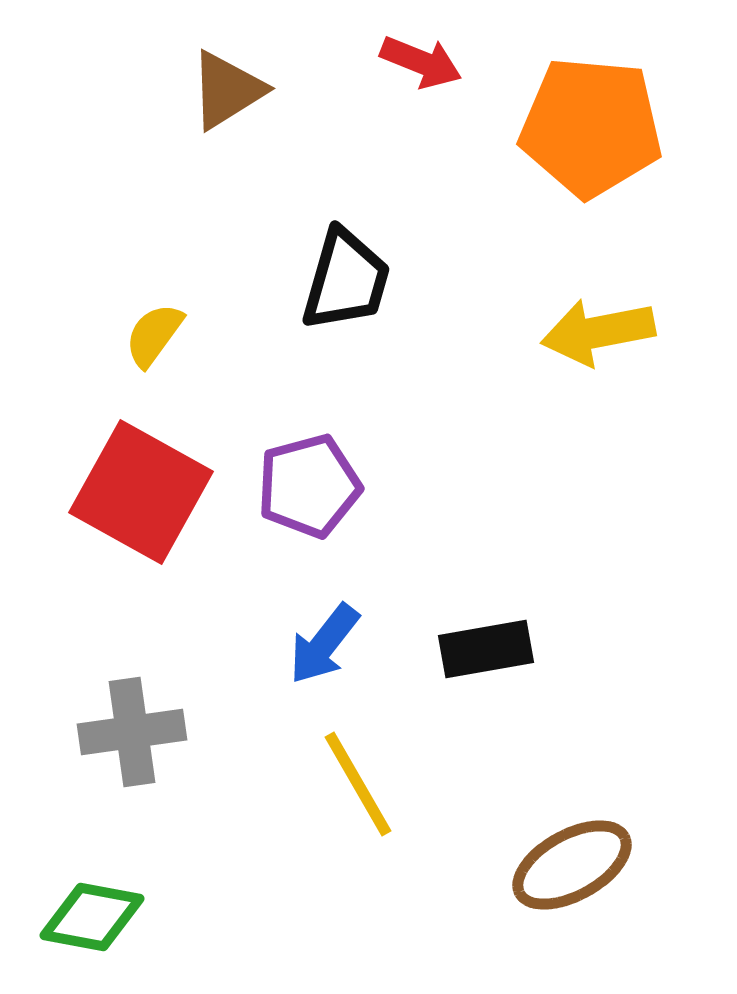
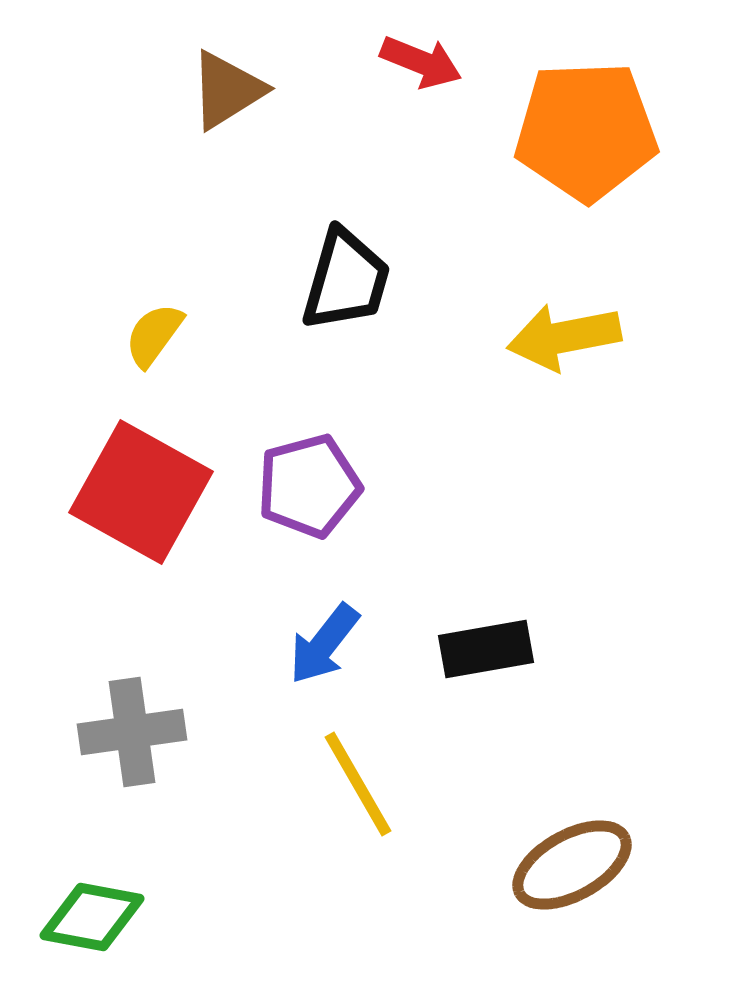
orange pentagon: moved 5 px left, 4 px down; rotated 7 degrees counterclockwise
yellow arrow: moved 34 px left, 5 px down
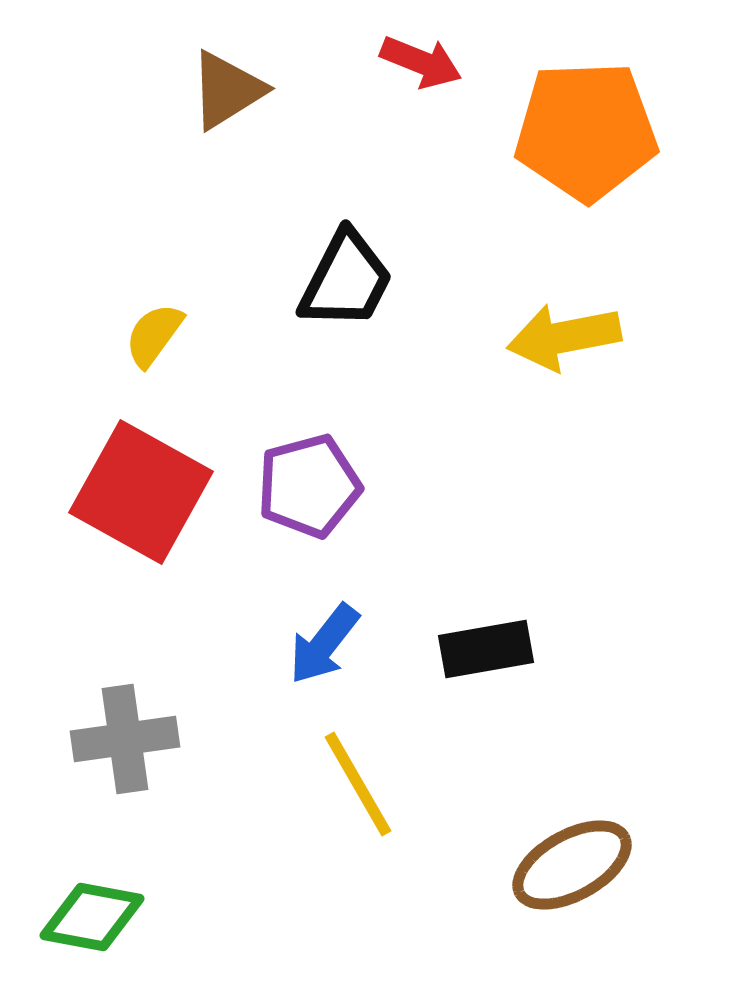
black trapezoid: rotated 11 degrees clockwise
gray cross: moved 7 px left, 7 px down
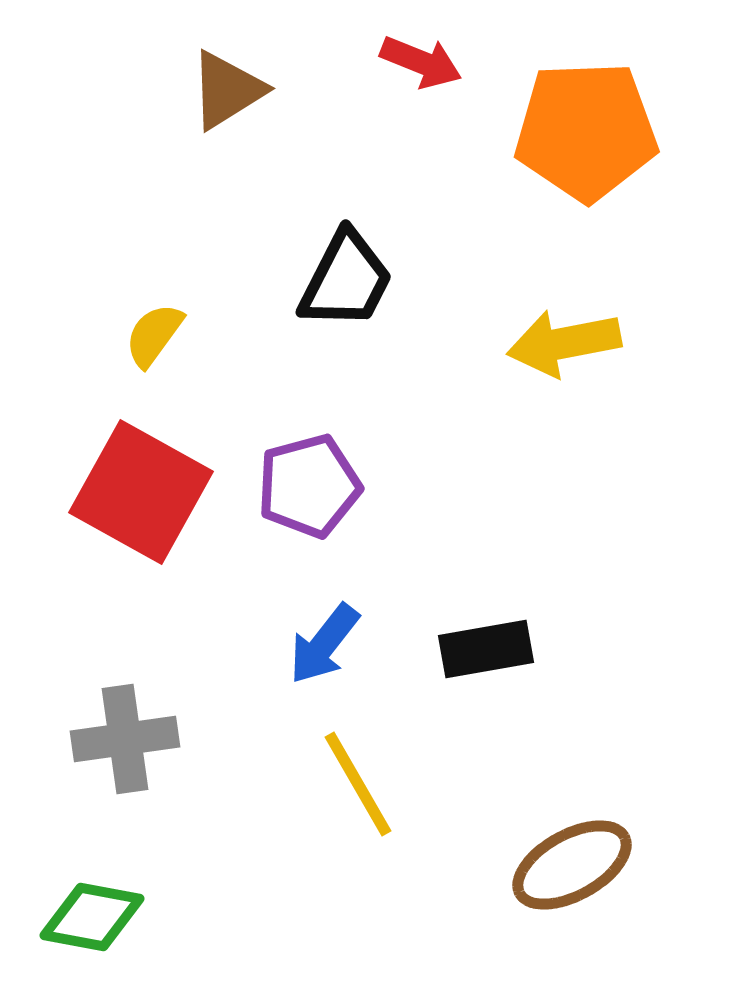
yellow arrow: moved 6 px down
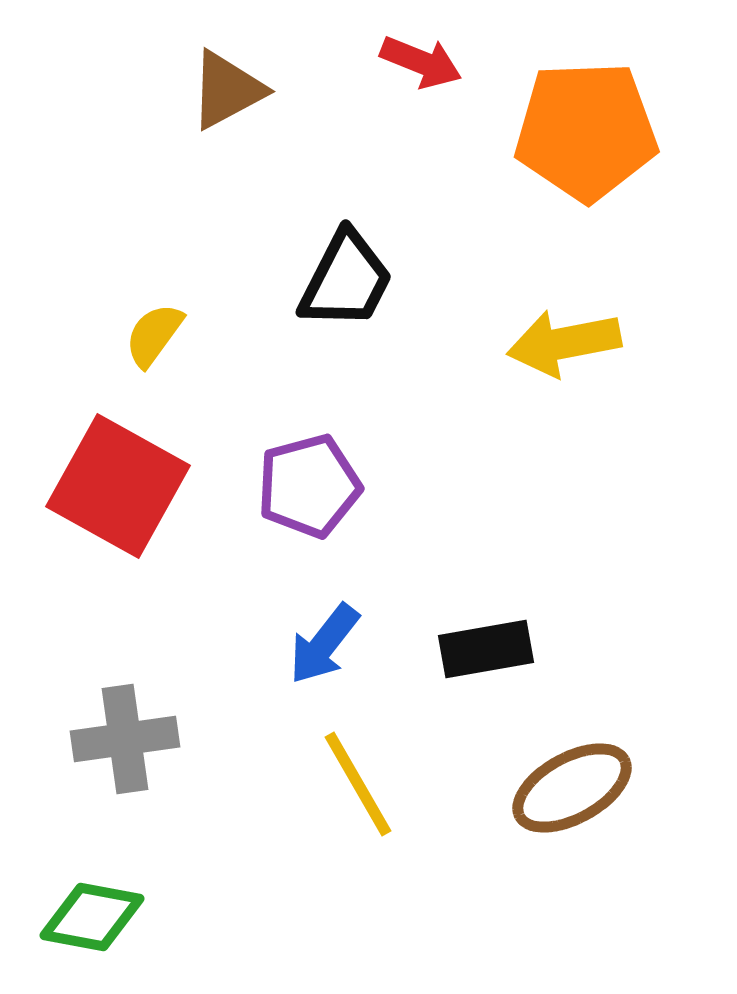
brown triangle: rotated 4 degrees clockwise
red square: moved 23 px left, 6 px up
brown ellipse: moved 77 px up
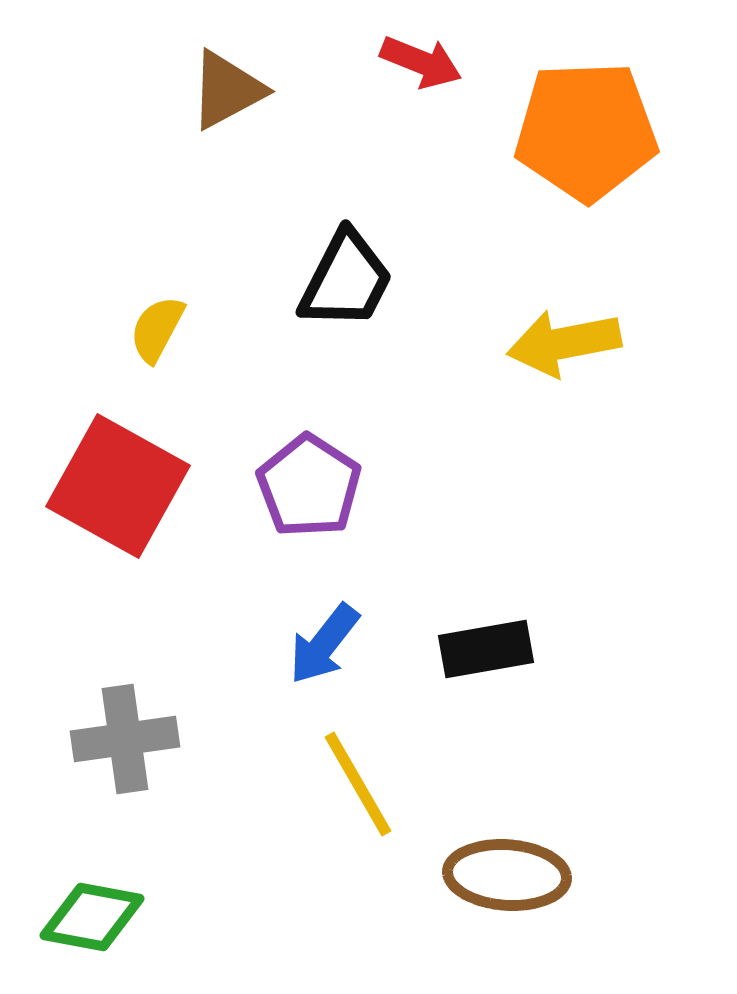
yellow semicircle: moved 3 px right, 6 px up; rotated 8 degrees counterclockwise
purple pentagon: rotated 24 degrees counterclockwise
brown ellipse: moved 65 px left, 87 px down; rotated 33 degrees clockwise
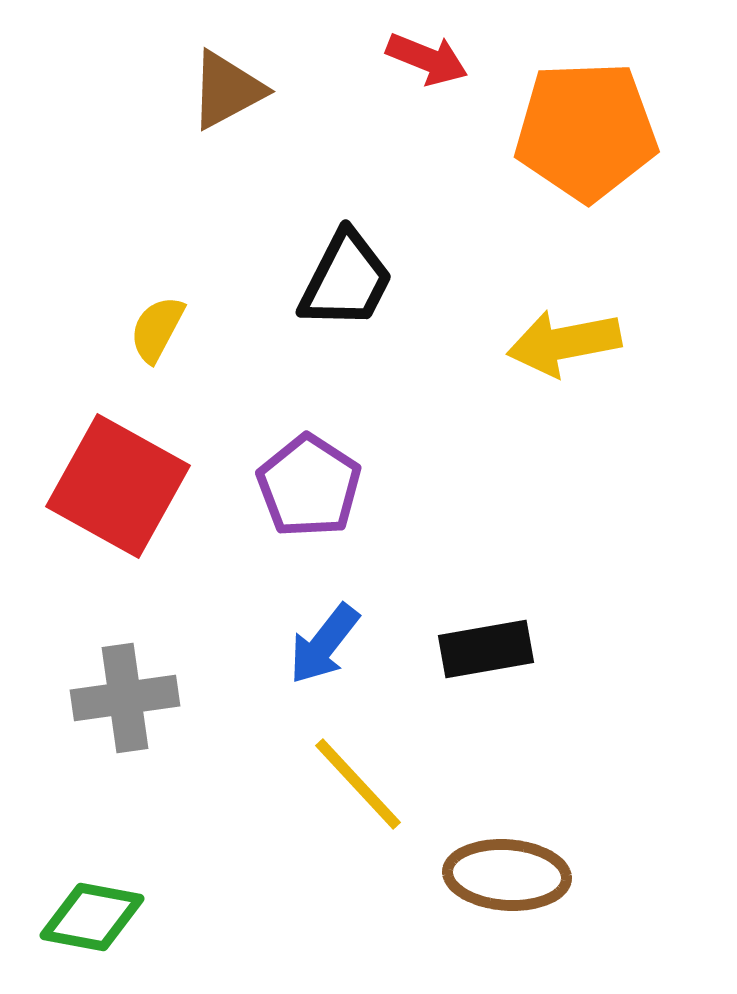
red arrow: moved 6 px right, 3 px up
gray cross: moved 41 px up
yellow line: rotated 13 degrees counterclockwise
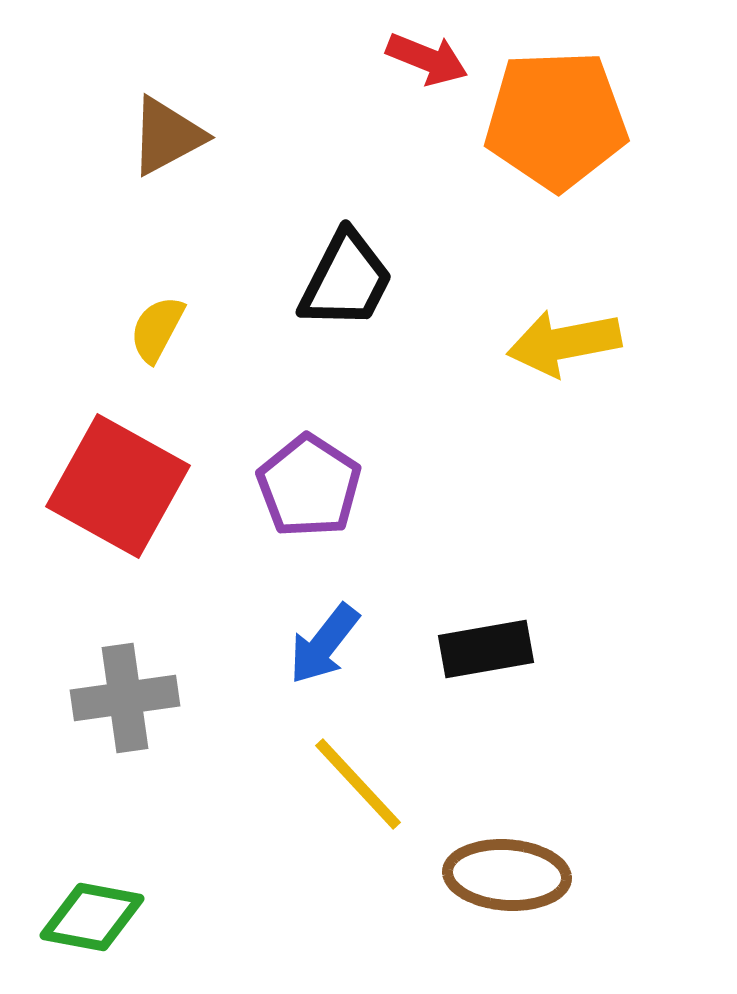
brown triangle: moved 60 px left, 46 px down
orange pentagon: moved 30 px left, 11 px up
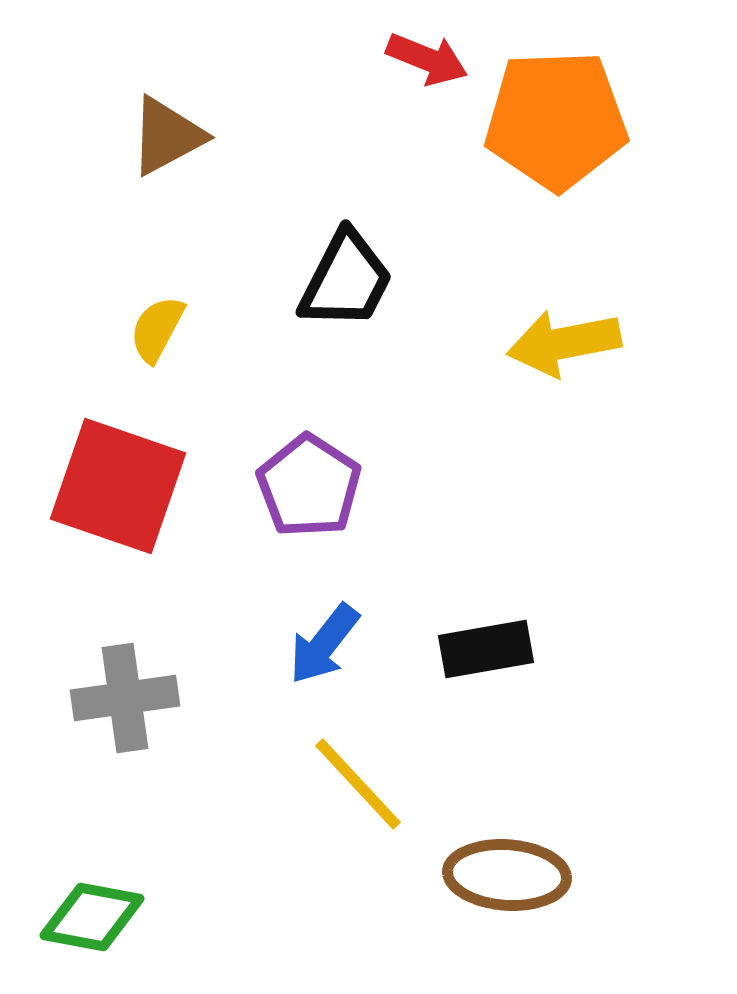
red square: rotated 10 degrees counterclockwise
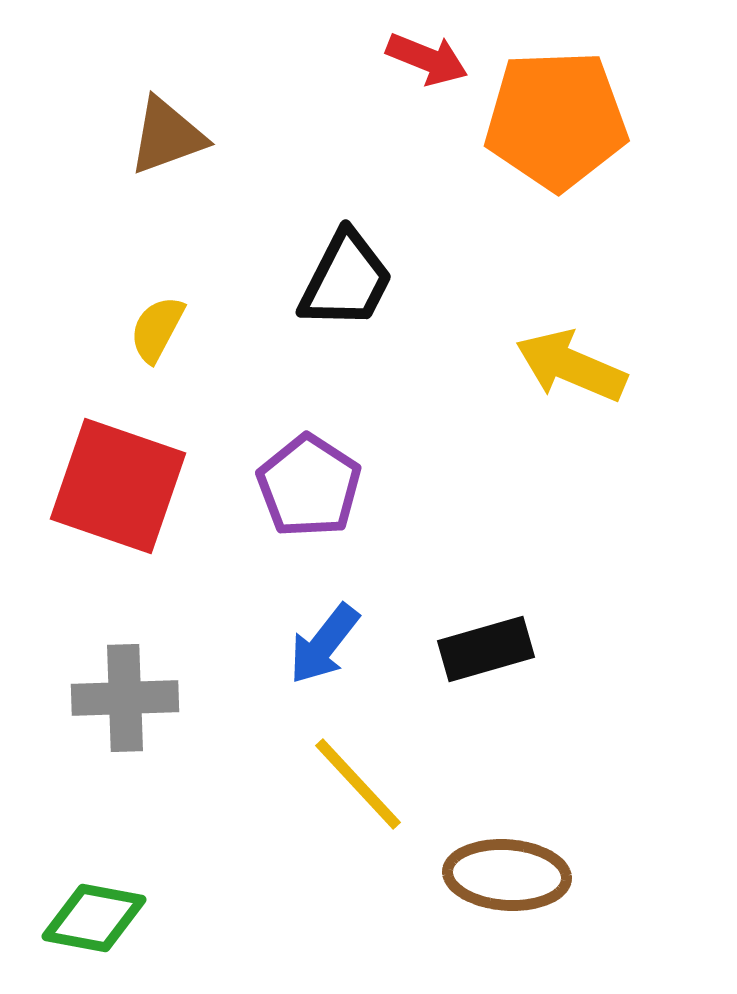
brown triangle: rotated 8 degrees clockwise
yellow arrow: moved 7 px right, 23 px down; rotated 34 degrees clockwise
black rectangle: rotated 6 degrees counterclockwise
gray cross: rotated 6 degrees clockwise
green diamond: moved 2 px right, 1 px down
